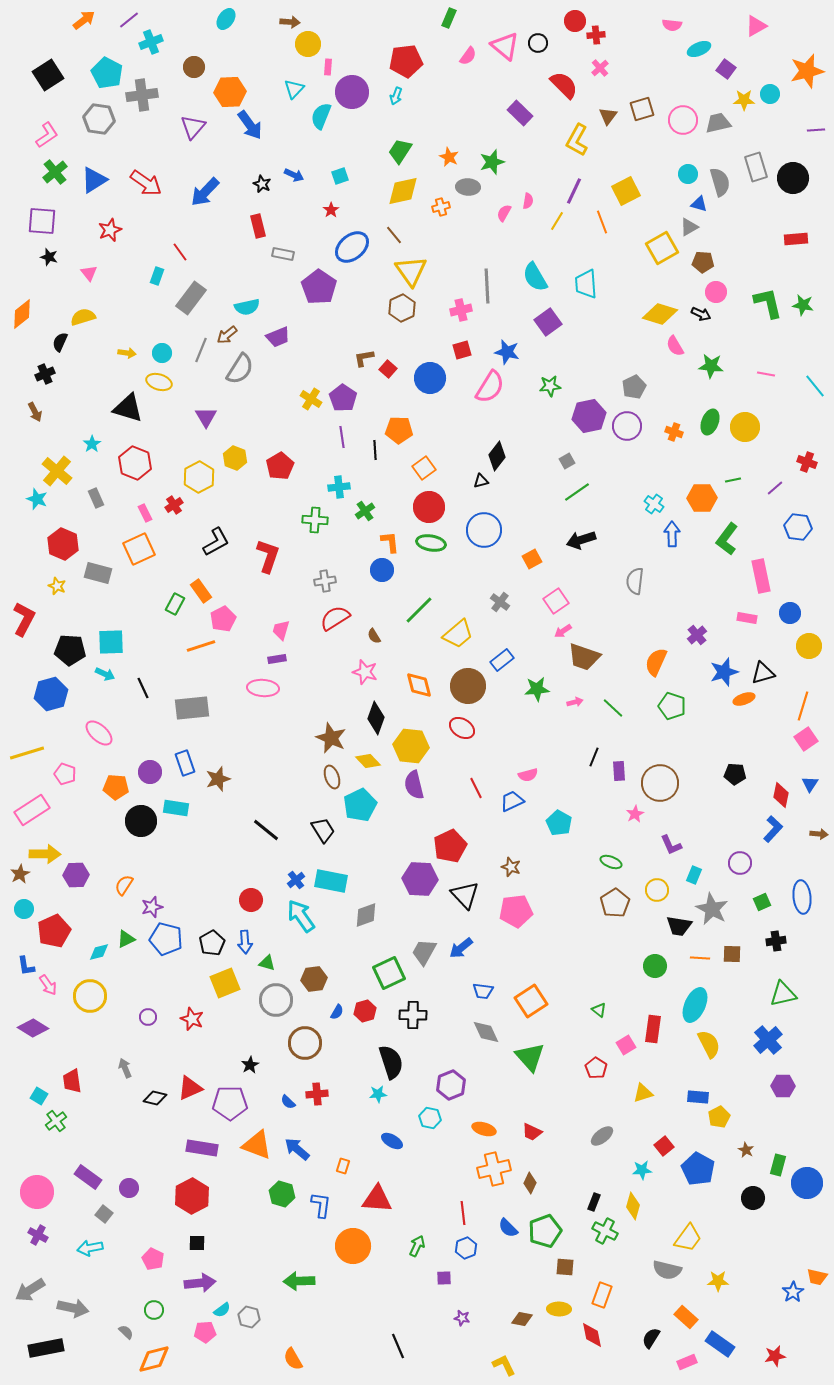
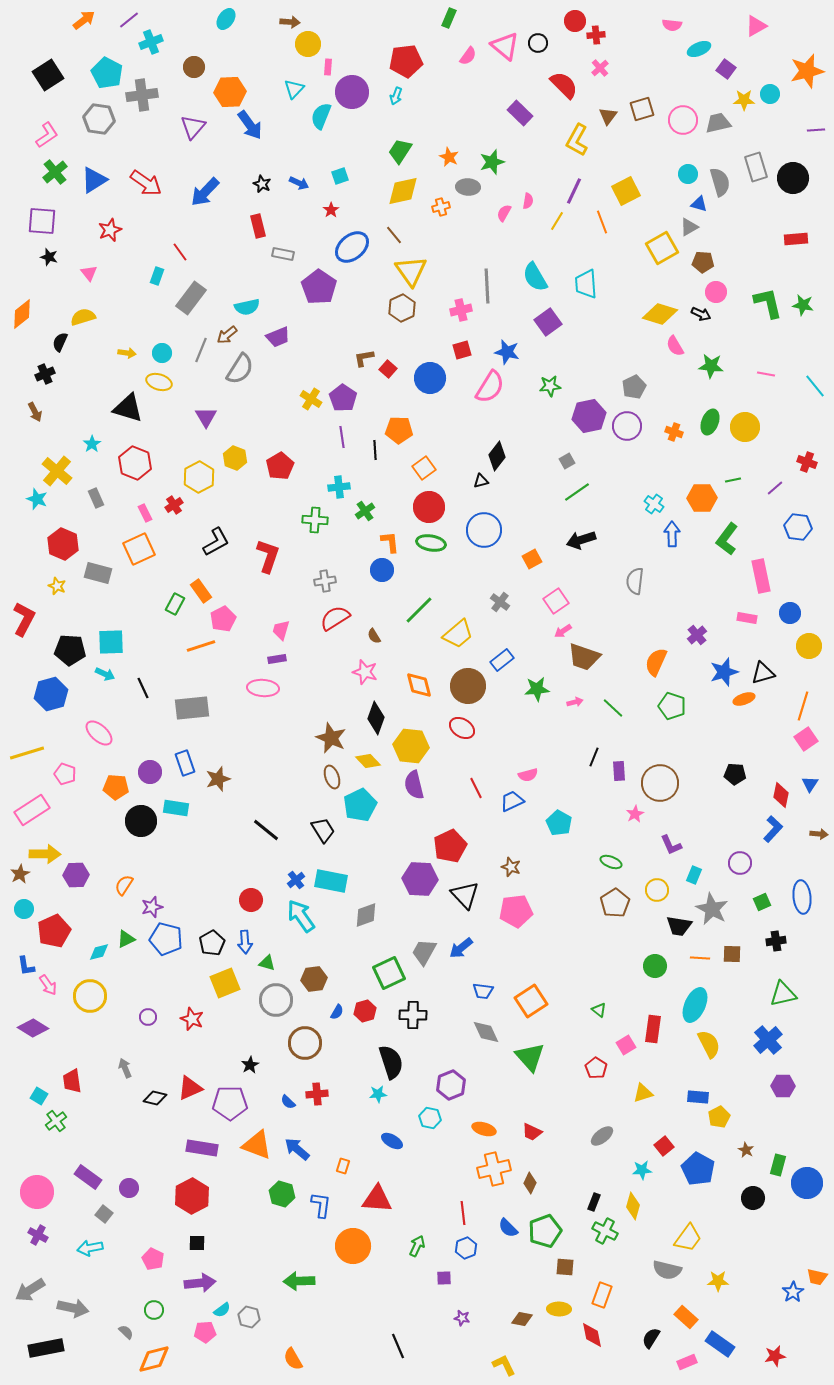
blue arrow at (294, 175): moved 5 px right, 8 px down
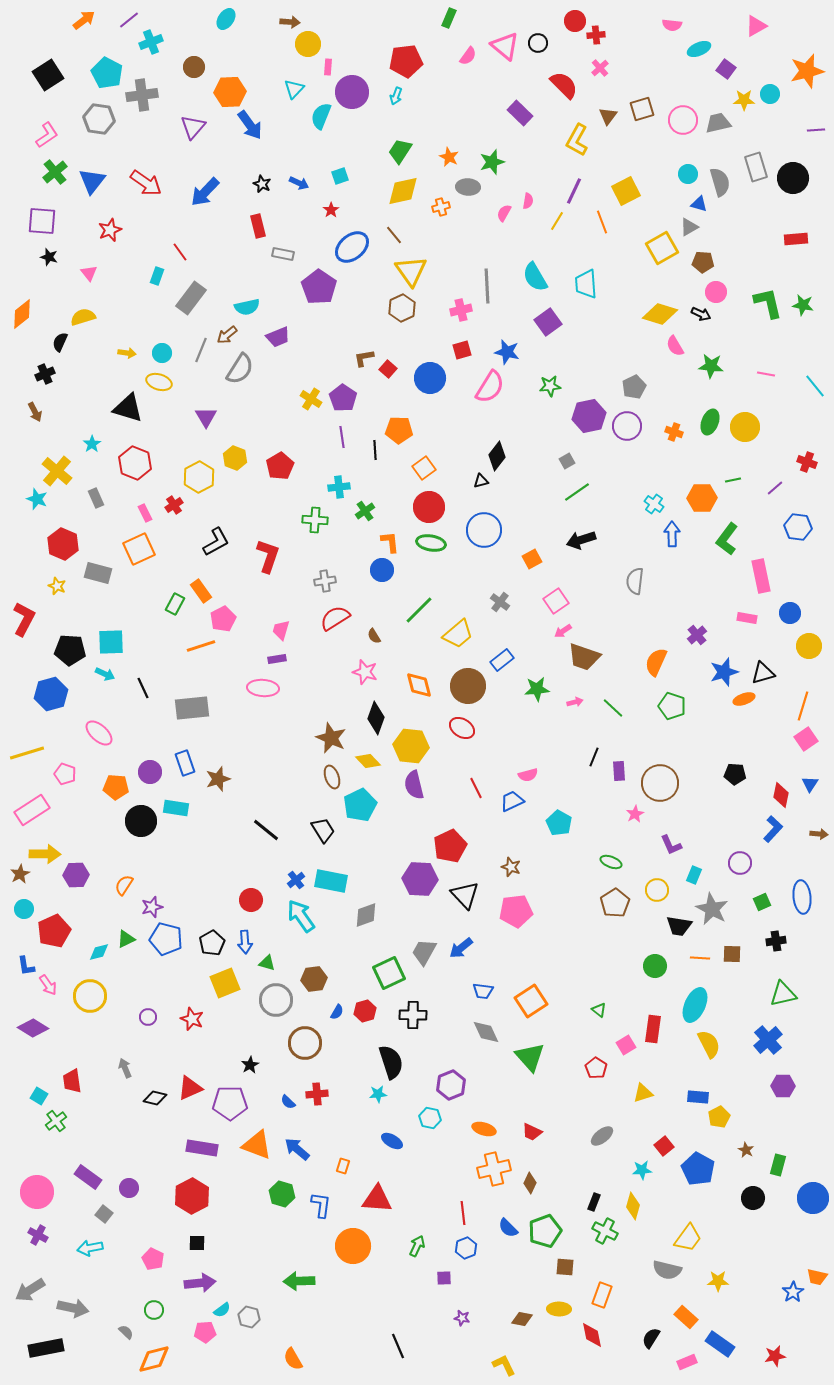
blue triangle at (94, 180): moved 2 px left, 1 px down; rotated 20 degrees counterclockwise
blue circle at (807, 1183): moved 6 px right, 15 px down
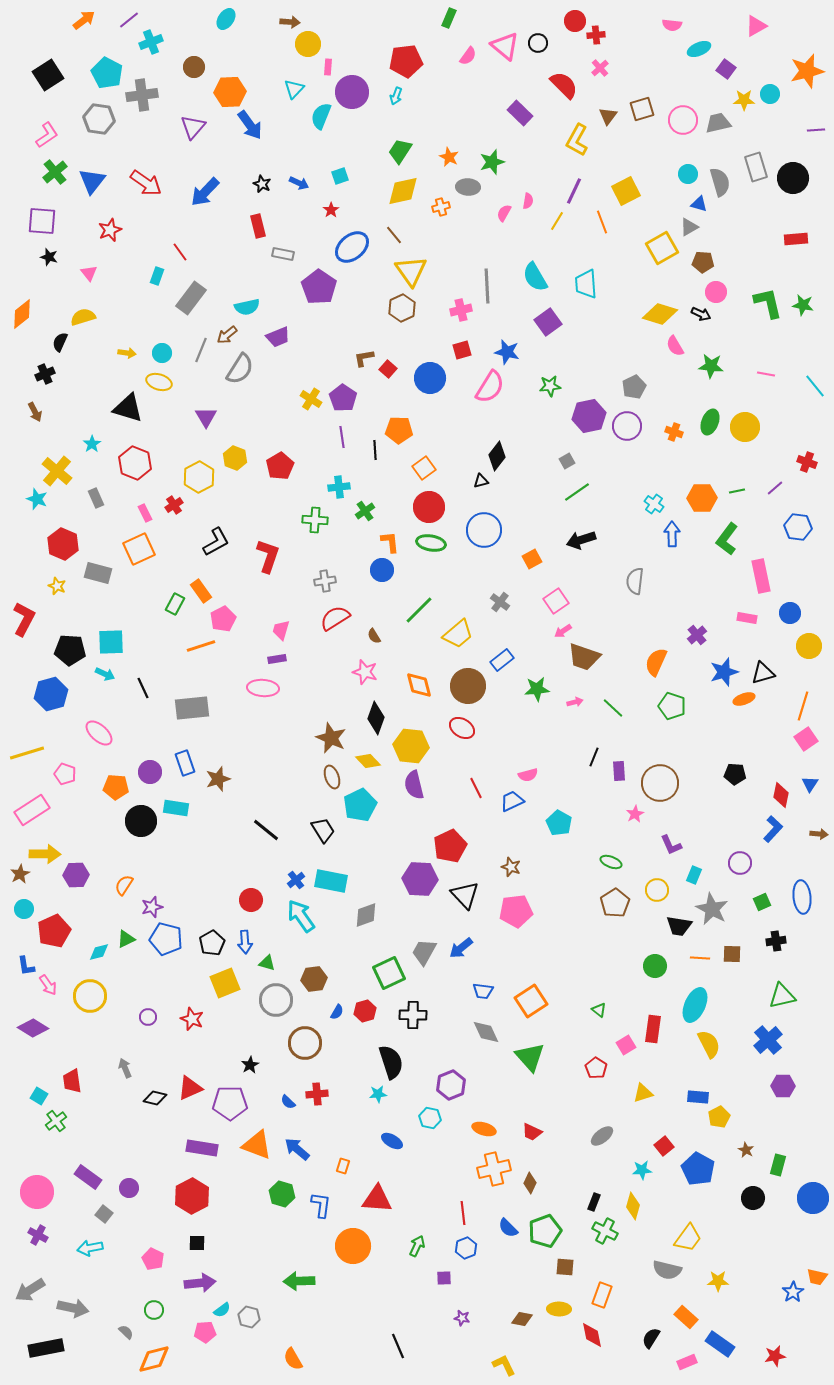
green line at (733, 480): moved 4 px right, 11 px down
green triangle at (783, 994): moved 1 px left, 2 px down
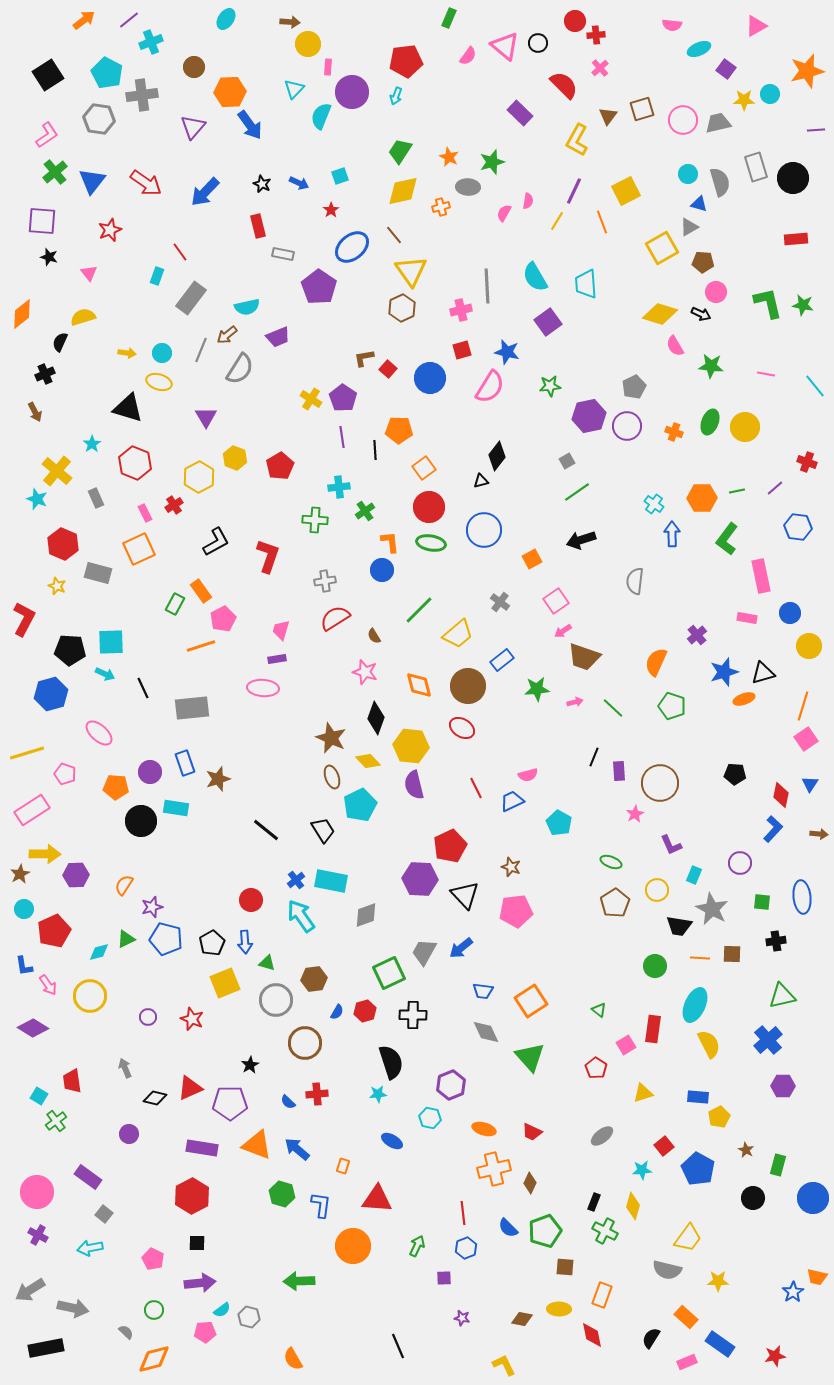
green square at (762, 902): rotated 30 degrees clockwise
blue L-shape at (26, 966): moved 2 px left
purple circle at (129, 1188): moved 54 px up
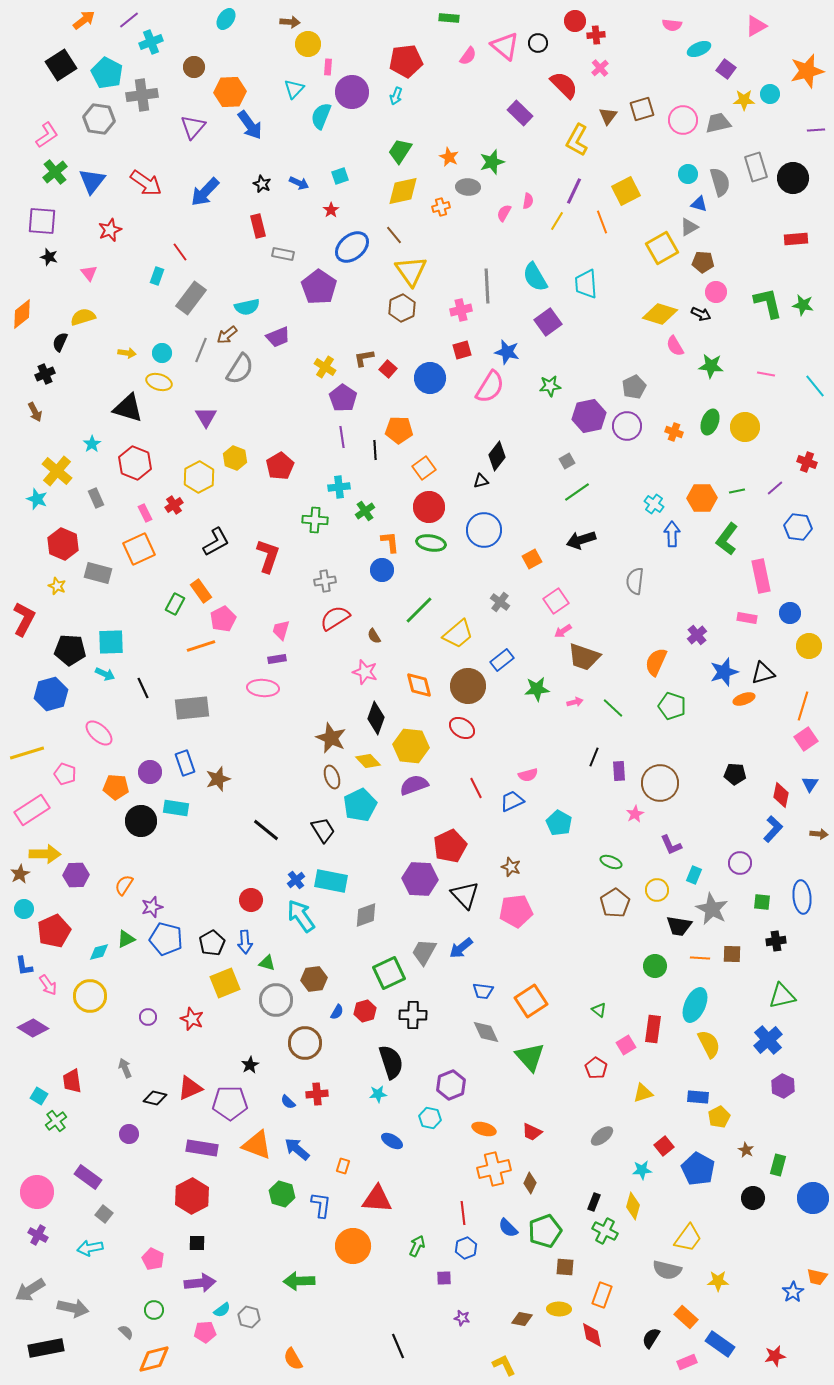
green rectangle at (449, 18): rotated 72 degrees clockwise
black square at (48, 75): moved 13 px right, 10 px up
yellow cross at (311, 399): moved 14 px right, 32 px up
purple semicircle at (414, 785): rotated 84 degrees clockwise
purple hexagon at (783, 1086): rotated 25 degrees clockwise
